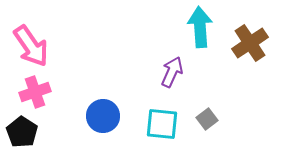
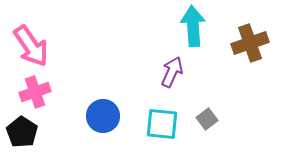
cyan arrow: moved 7 px left, 1 px up
brown cross: rotated 15 degrees clockwise
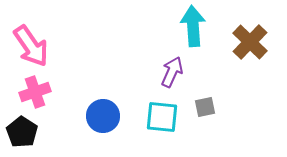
brown cross: moved 1 px up; rotated 27 degrees counterclockwise
gray square: moved 2 px left, 12 px up; rotated 25 degrees clockwise
cyan square: moved 7 px up
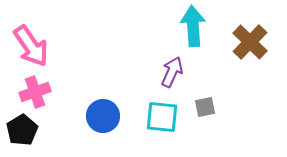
black pentagon: moved 2 px up; rotated 8 degrees clockwise
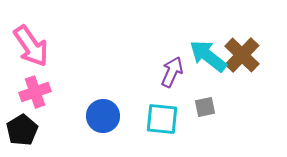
cyan arrow: moved 15 px right, 30 px down; rotated 48 degrees counterclockwise
brown cross: moved 8 px left, 13 px down
cyan square: moved 2 px down
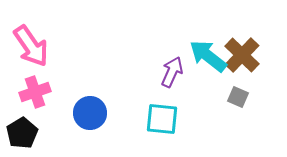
gray square: moved 33 px right, 10 px up; rotated 35 degrees clockwise
blue circle: moved 13 px left, 3 px up
black pentagon: moved 3 px down
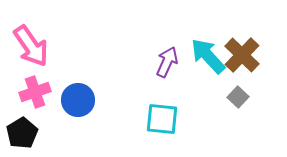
cyan arrow: rotated 9 degrees clockwise
purple arrow: moved 5 px left, 10 px up
gray square: rotated 20 degrees clockwise
blue circle: moved 12 px left, 13 px up
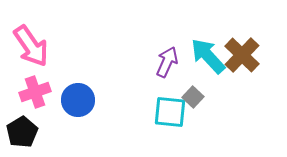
gray square: moved 45 px left
cyan square: moved 8 px right, 7 px up
black pentagon: moved 1 px up
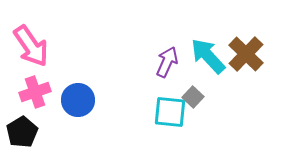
brown cross: moved 4 px right, 1 px up
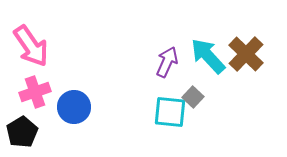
blue circle: moved 4 px left, 7 px down
